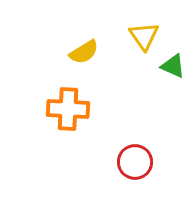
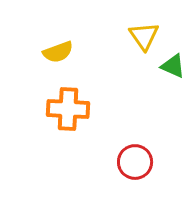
yellow semicircle: moved 26 px left; rotated 12 degrees clockwise
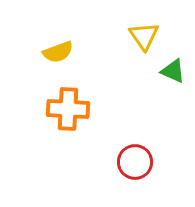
green triangle: moved 5 px down
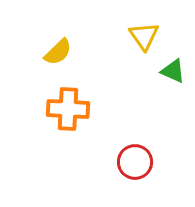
yellow semicircle: rotated 24 degrees counterclockwise
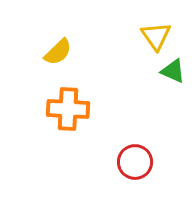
yellow triangle: moved 12 px right
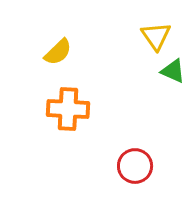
red circle: moved 4 px down
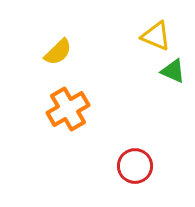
yellow triangle: rotated 32 degrees counterclockwise
orange cross: rotated 33 degrees counterclockwise
